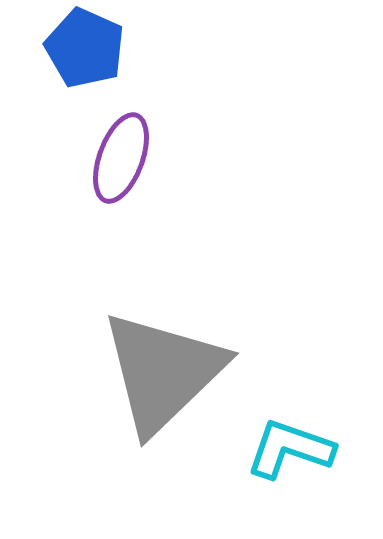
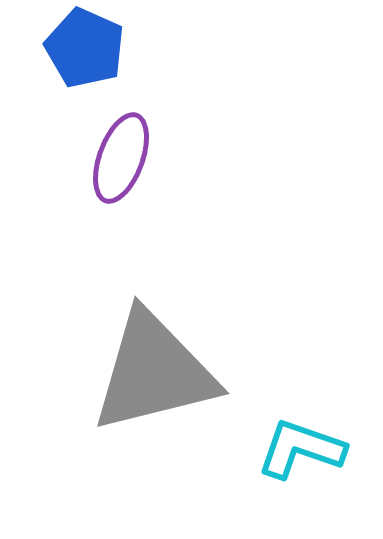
gray triangle: moved 9 px left; rotated 30 degrees clockwise
cyan L-shape: moved 11 px right
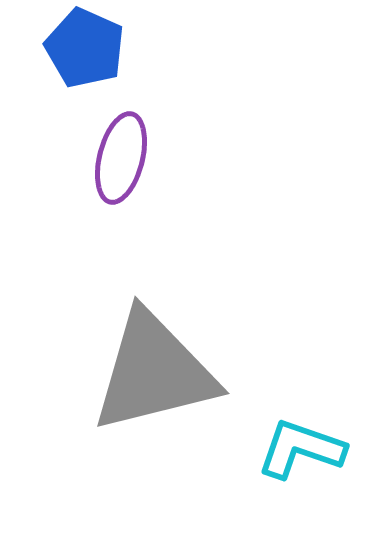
purple ellipse: rotated 6 degrees counterclockwise
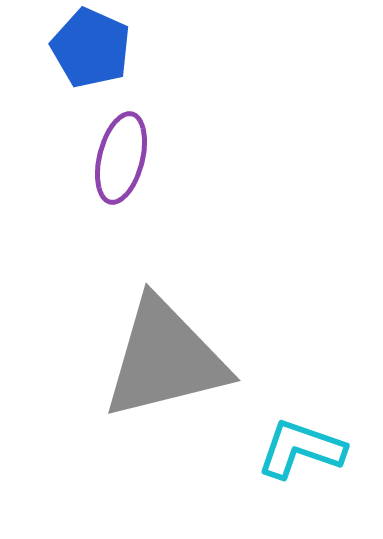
blue pentagon: moved 6 px right
gray triangle: moved 11 px right, 13 px up
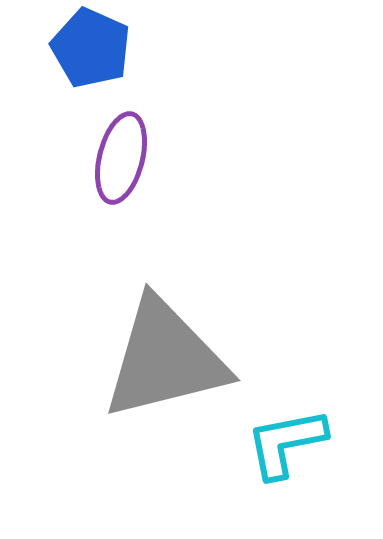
cyan L-shape: moved 15 px left, 6 px up; rotated 30 degrees counterclockwise
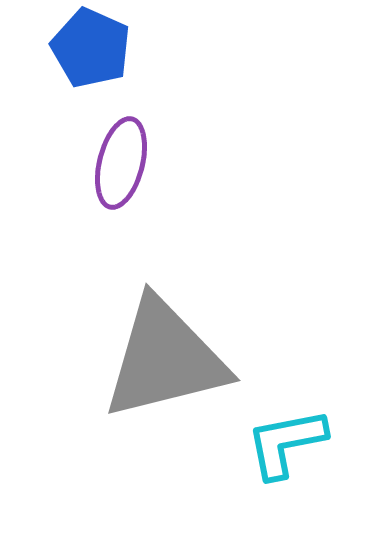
purple ellipse: moved 5 px down
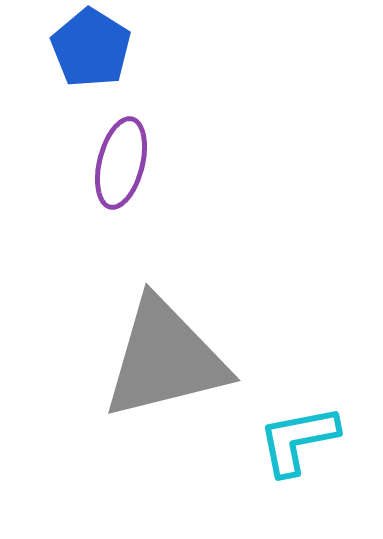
blue pentagon: rotated 8 degrees clockwise
cyan L-shape: moved 12 px right, 3 px up
